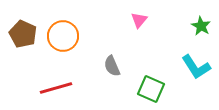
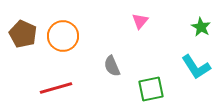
pink triangle: moved 1 px right, 1 px down
green star: moved 1 px down
green square: rotated 36 degrees counterclockwise
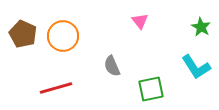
pink triangle: rotated 18 degrees counterclockwise
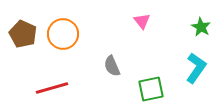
pink triangle: moved 2 px right
orange circle: moved 2 px up
cyan L-shape: moved 1 px down; rotated 112 degrees counterclockwise
red line: moved 4 px left
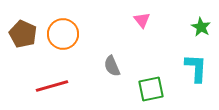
pink triangle: moved 1 px up
cyan L-shape: rotated 32 degrees counterclockwise
red line: moved 2 px up
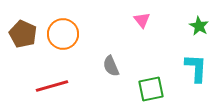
green star: moved 2 px left, 1 px up
gray semicircle: moved 1 px left
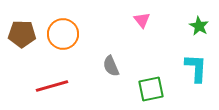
brown pentagon: moved 1 px left; rotated 24 degrees counterclockwise
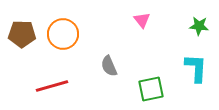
green star: rotated 24 degrees counterclockwise
gray semicircle: moved 2 px left
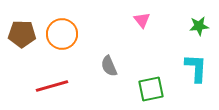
green star: rotated 12 degrees counterclockwise
orange circle: moved 1 px left
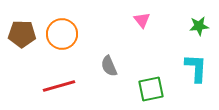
red line: moved 7 px right
